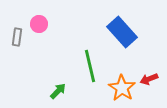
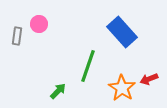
gray rectangle: moved 1 px up
green line: moved 2 px left; rotated 32 degrees clockwise
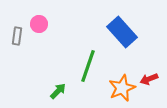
orange star: rotated 16 degrees clockwise
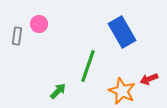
blue rectangle: rotated 12 degrees clockwise
orange star: moved 3 px down; rotated 24 degrees counterclockwise
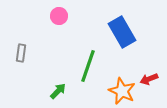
pink circle: moved 20 px right, 8 px up
gray rectangle: moved 4 px right, 17 px down
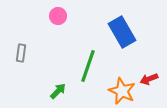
pink circle: moved 1 px left
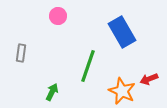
green arrow: moved 6 px left, 1 px down; rotated 18 degrees counterclockwise
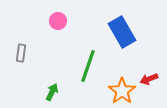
pink circle: moved 5 px down
orange star: rotated 12 degrees clockwise
